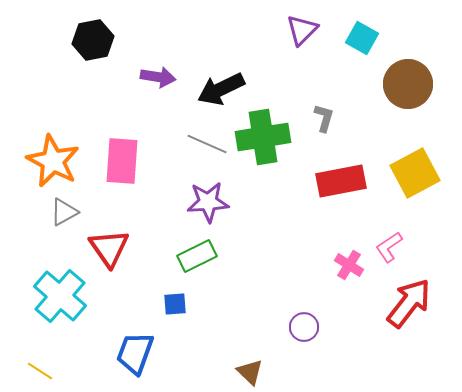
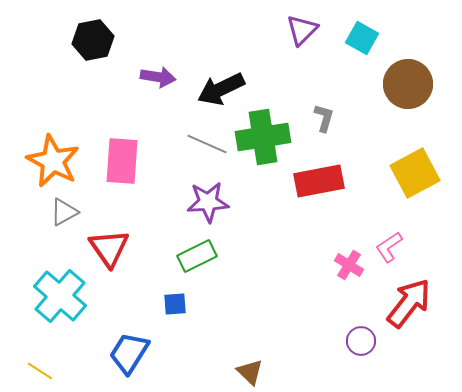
red rectangle: moved 22 px left
purple circle: moved 57 px right, 14 px down
blue trapezoid: moved 6 px left; rotated 12 degrees clockwise
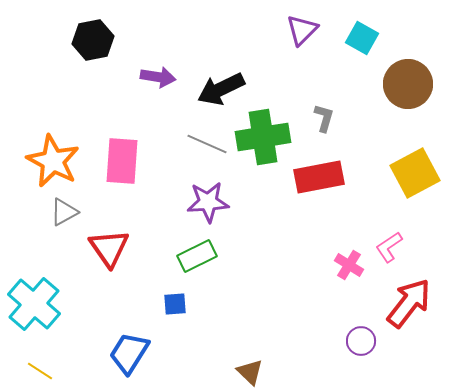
red rectangle: moved 4 px up
cyan cross: moved 26 px left, 8 px down
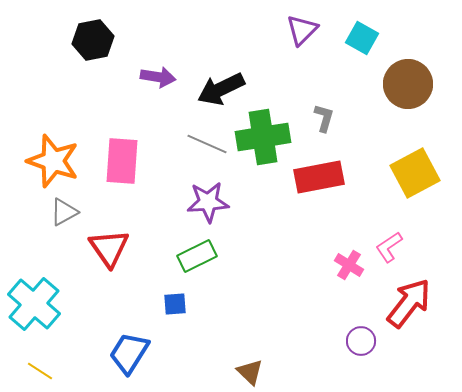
orange star: rotated 8 degrees counterclockwise
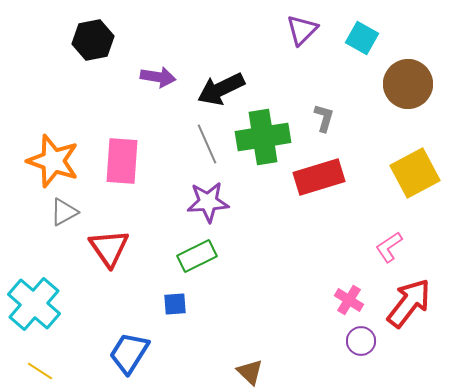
gray line: rotated 42 degrees clockwise
red rectangle: rotated 6 degrees counterclockwise
pink cross: moved 35 px down
